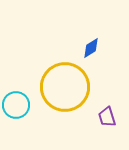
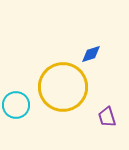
blue diamond: moved 6 px down; rotated 15 degrees clockwise
yellow circle: moved 2 px left
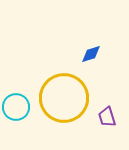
yellow circle: moved 1 px right, 11 px down
cyan circle: moved 2 px down
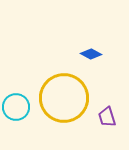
blue diamond: rotated 45 degrees clockwise
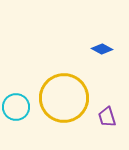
blue diamond: moved 11 px right, 5 px up
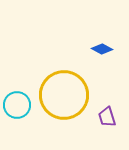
yellow circle: moved 3 px up
cyan circle: moved 1 px right, 2 px up
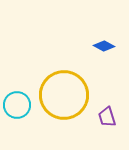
blue diamond: moved 2 px right, 3 px up
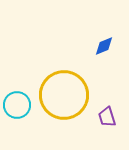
blue diamond: rotated 50 degrees counterclockwise
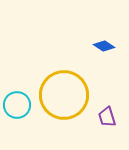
blue diamond: rotated 55 degrees clockwise
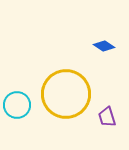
yellow circle: moved 2 px right, 1 px up
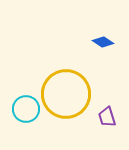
blue diamond: moved 1 px left, 4 px up
cyan circle: moved 9 px right, 4 px down
